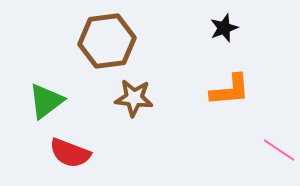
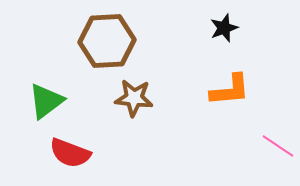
brown hexagon: rotated 4 degrees clockwise
pink line: moved 1 px left, 4 px up
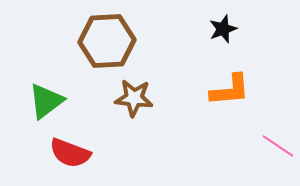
black star: moved 1 px left, 1 px down
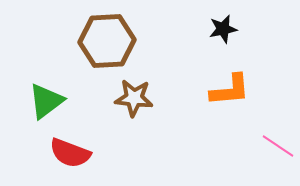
black star: rotated 8 degrees clockwise
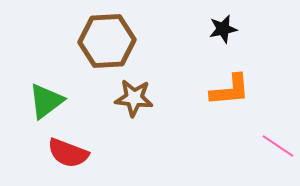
red semicircle: moved 2 px left
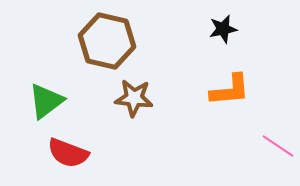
brown hexagon: rotated 16 degrees clockwise
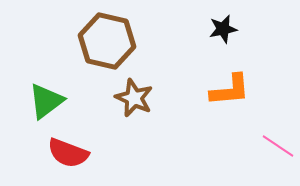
brown star: rotated 18 degrees clockwise
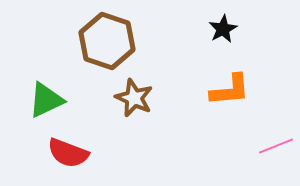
black star: rotated 16 degrees counterclockwise
brown hexagon: rotated 6 degrees clockwise
green triangle: moved 1 px up; rotated 12 degrees clockwise
pink line: moved 2 px left; rotated 56 degrees counterclockwise
